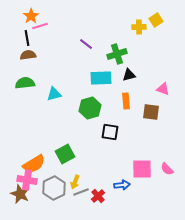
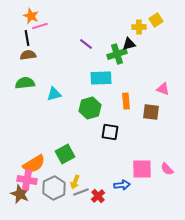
orange star: rotated 14 degrees counterclockwise
black triangle: moved 31 px up
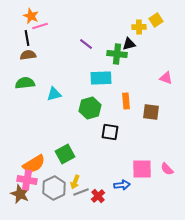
green cross: rotated 24 degrees clockwise
pink triangle: moved 3 px right, 11 px up
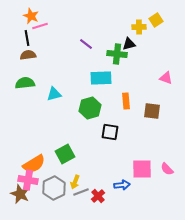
brown square: moved 1 px right, 1 px up
pink cross: moved 1 px right
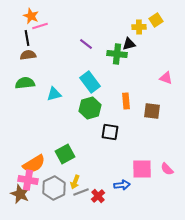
cyan rectangle: moved 11 px left, 4 px down; rotated 55 degrees clockwise
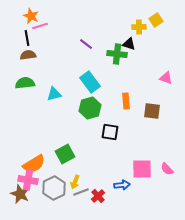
black triangle: rotated 32 degrees clockwise
